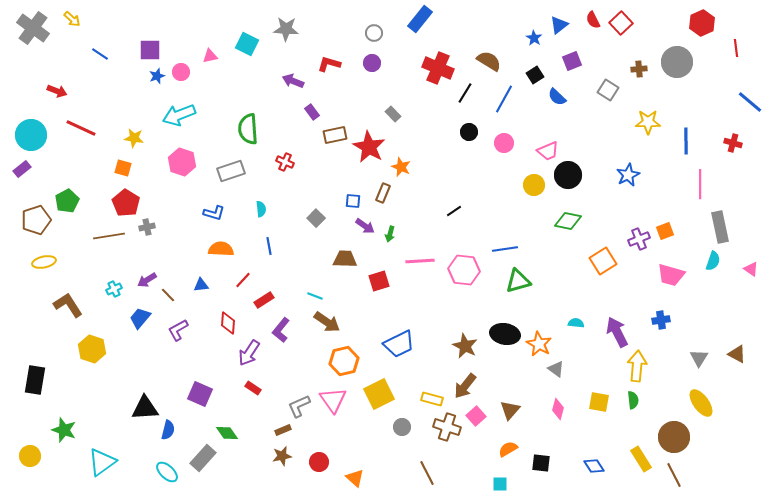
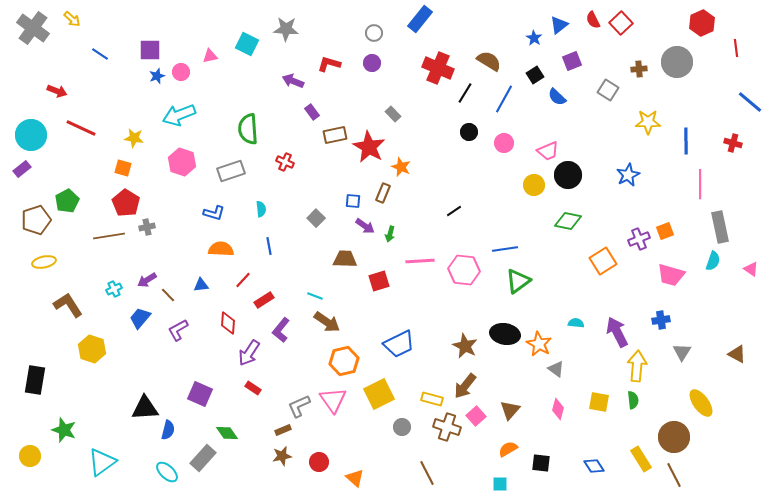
green triangle at (518, 281): rotated 20 degrees counterclockwise
gray triangle at (699, 358): moved 17 px left, 6 px up
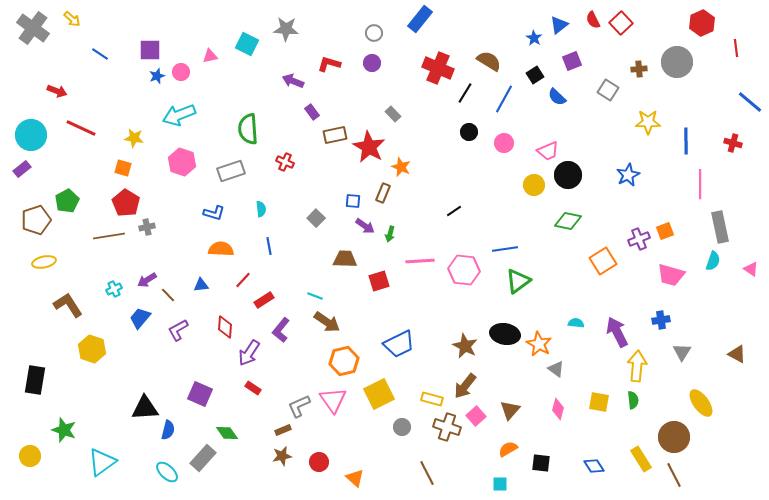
red diamond at (228, 323): moved 3 px left, 4 px down
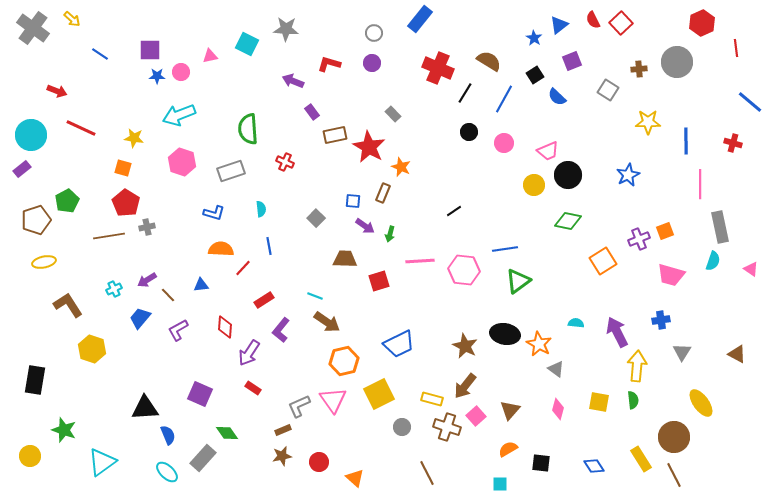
blue star at (157, 76): rotated 21 degrees clockwise
red line at (243, 280): moved 12 px up
blue semicircle at (168, 430): moved 5 px down; rotated 36 degrees counterclockwise
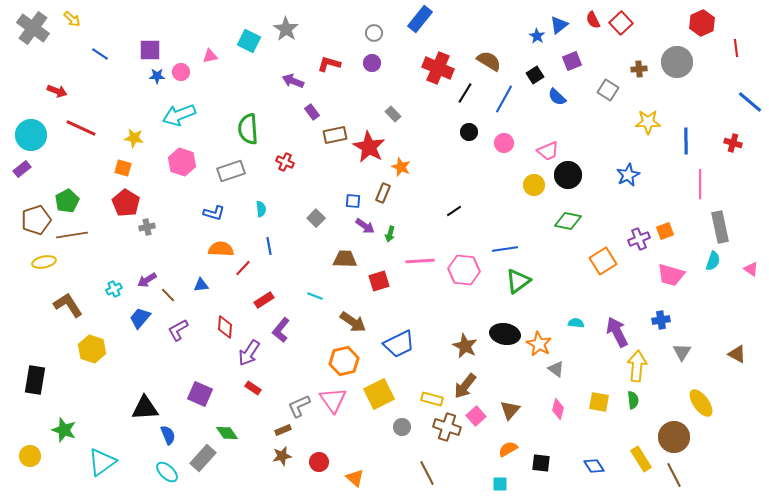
gray star at (286, 29): rotated 30 degrees clockwise
blue star at (534, 38): moved 3 px right, 2 px up
cyan square at (247, 44): moved 2 px right, 3 px up
brown line at (109, 236): moved 37 px left, 1 px up
brown arrow at (327, 322): moved 26 px right
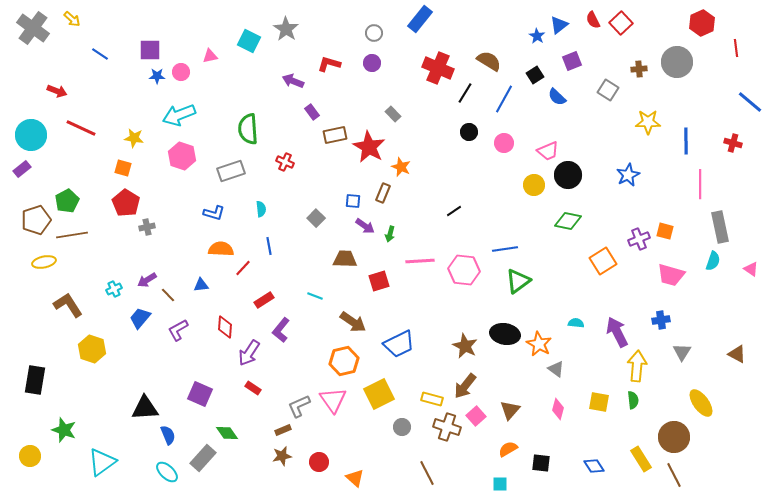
pink hexagon at (182, 162): moved 6 px up
orange square at (665, 231): rotated 36 degrees clockwise
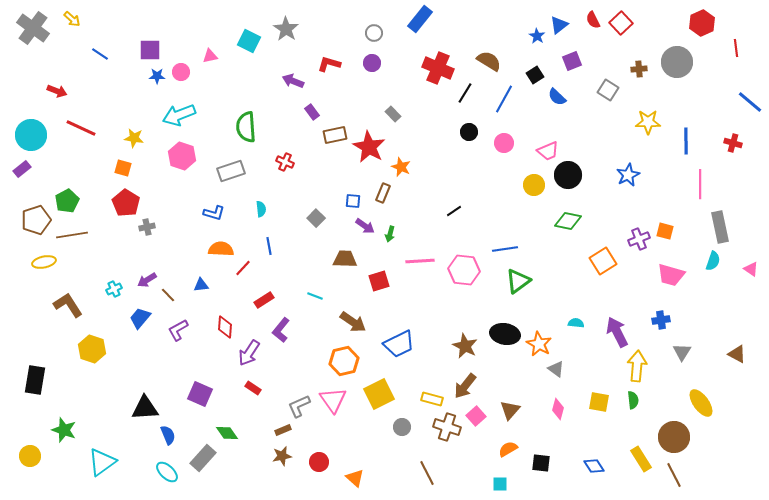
green semicircle at (248, 129): moved 2 px left, 2 px up
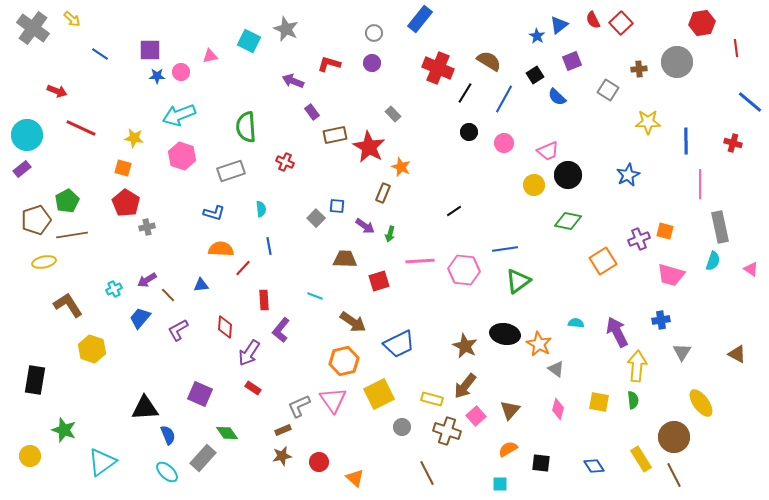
red hexagon at (702, 23): rotated 15 degrees clockwise
gray star at (286, 29): rotated 10 degrees counterclockwise
cyan circle at (31, 135): moved 4 px left
blue square at (353, 201): moved 16 px left, 5 px down
red rectangle at (264, 300): rotated 60 degrees counterclockwise
brown cross at (447, 427): moved 4 px down
